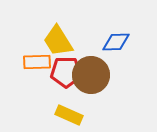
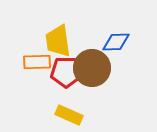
yellow trapezoid: rotated 24 degrees clockwise
brown circle: moved 1 px right, 7 px up
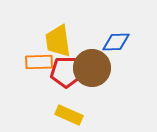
orange rectangle: moved 2 px right
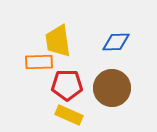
brown circle: moved 20 px right, 20 px down
red pentagon: moved 1 px right, 13 px down
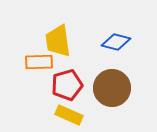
blue diamond: rotated 16 degrees clockwise
red pentagon: rotated 16 degrees counterclockwise
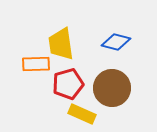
yellow trapezoid: moved 3 px right, 3 px down
orange rectangle: moved 3 px left, 2 px down
red pentagon: moved 1 px right, 1 px up
yellow rectangle: moved 13 px right, 1 px up
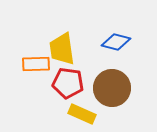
yellow trapezoid: moved 1 px right, 5 px down
red pentagon: moved 1 px up; rotated 24 degrees clockwise
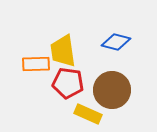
yellow trapezoid: moved 1 px right, 2 px down
brown circle: moved 2 px down
yellow rectangle: moved 6 px right
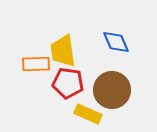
blue diamond: rotated 52 degrees clockwise
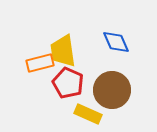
orange rectangle: moved 4 px right, 1 px up; rotated 12 degrees counterclockwise
red pentagon: rotated 16 degrees clockwise
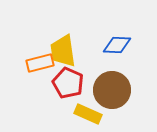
blue diamond: moved 1 px right, 3 px down; rotated 64 degrees counterclockwise
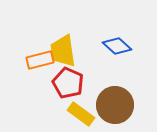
blue diamond: moved 1 px down; rotated 40 degrees clockwise
orange rectangle: moved 3 px up
brown circle: moved 3 px right, 15 px down
yellow rectangle: moved 7 px left; rotated 12 degrees clockwise
